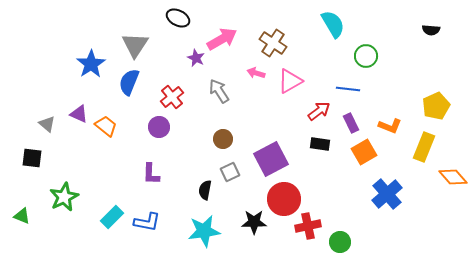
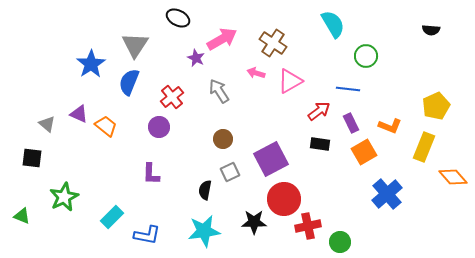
blue L-shape at (147, 222): moved 13 px down
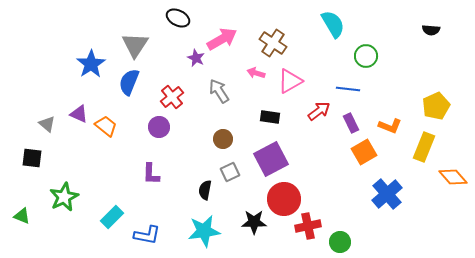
black rectangle at (320, 144): moved 50 px left, 27 px up
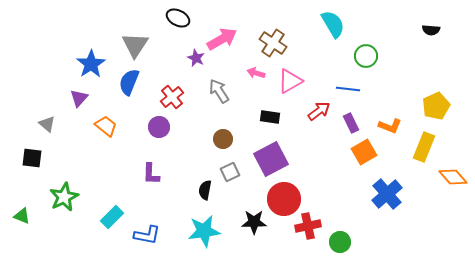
purple triangle at (79, 114): moved 16 px up; rotated 48 degrees clockwise
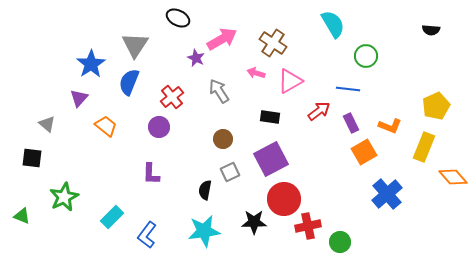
blue L-shape at (147, 235): rotated 116 degrees clockwise
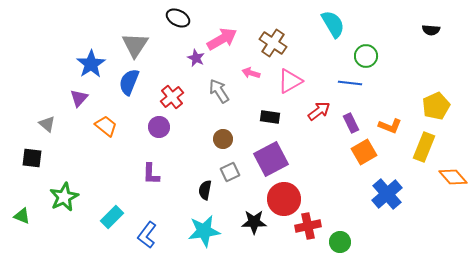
pink arrow at (256, 73): moved 5 px left
blue line at (348, 89): moved 2 px right, 6 px up
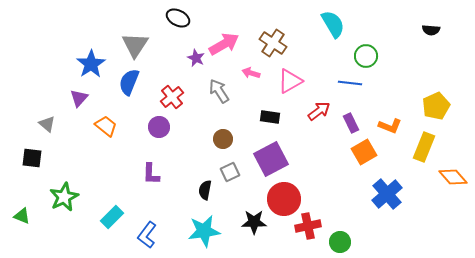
pink arrow at (222, 39): moved 2 px right, 5 px down
